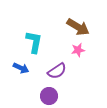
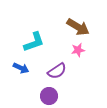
cyan L-shape: rotated 60 degrees clockwise
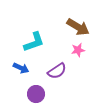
purple circle: moved 13 px left, 2 px up
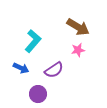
cyan L-shape: moved 1 px left, 1 px up; rotated 30 degrees counterclockwise
purple semicircle: moved 3 px left, 1 px up
purple circle: moved 2 px right
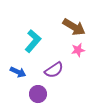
brown arrow: moved 4 px left
blue arrow: moved 3 px left, 4 px down
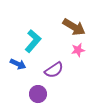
blue arrow: moved 8 px up
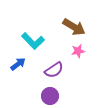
cyan L-shape: rotated 95 degrees clockwise
pink star: moved 1 px down
blue arrow: rotated 63 degrees counterclockwise
purple circle: moved 12 px right, 2 px down
